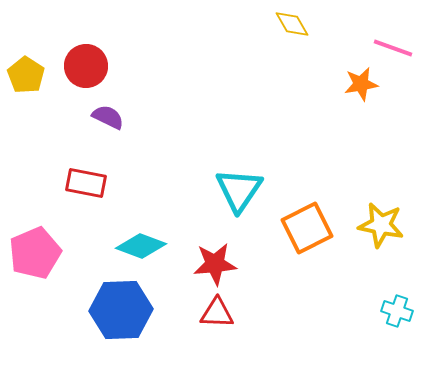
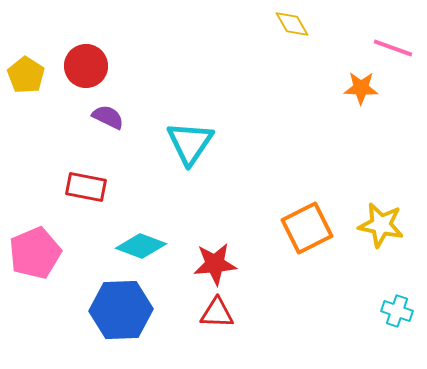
orange star: moved 4 px down; rotated 12 degrees clockwise
red rectangle: moved 4 px down
cyan triangle: moved 49 px left, 47 px up
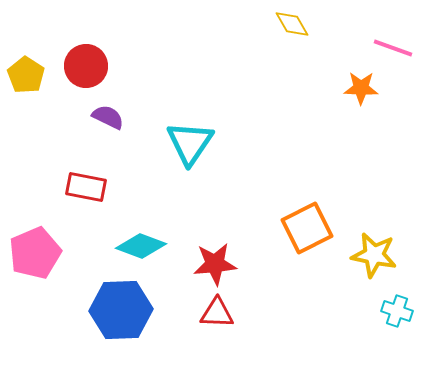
yellow star: moved 7 px left, 30 px down
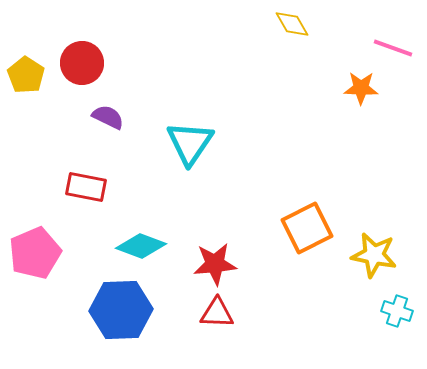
red circle: moved 4 px left, 3 px up
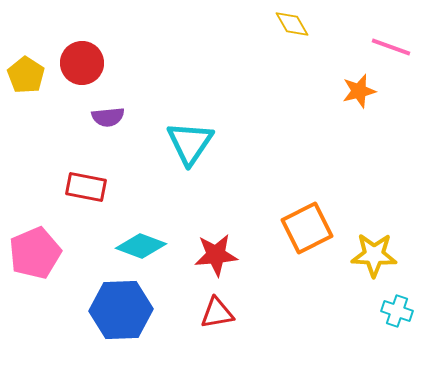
pink line: moved 2 px left, 1 px up
orange star: moved 2 px left, 3 px down; rotated 16 degrees counterclockwise
purple semicircle: rotated 148 degrees clockwise
yellow star: rotated 9 degrees counterclockwise
red star: moved 1 px right, 9 px up
red triangle: rotated 12 degrees counterclockwise
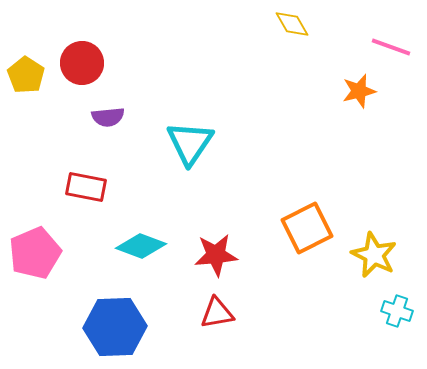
yellow star: rotated 24 degrees clockwise
blue hexagon: moved 6 px left, 17 px down
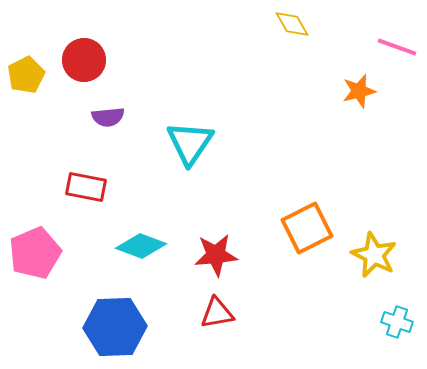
pink line: moved 6 px right
red circle: moved 2 px right, 3 px up
yellow pentagon: rotated 12 degrees clockwise
cyan cross: moved 11 px down
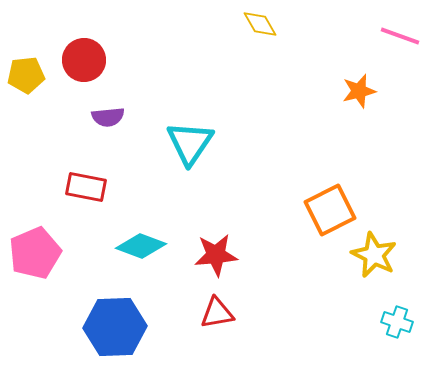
yellow diamond: moved 32 px left
pink line: moved 3 px right, 11 px up
yellow pentagon: rotated 21 degrees clockwise
orange square: moved 23 px right, 18 px up
